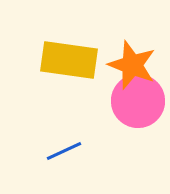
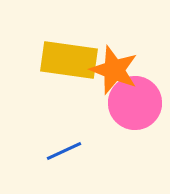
orange star: moved 18 px left, 5 px down
pink circle: moved 3 px left, 2 px down
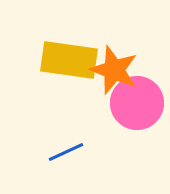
pink circle: moved 2 px right
blue line: moved 2 px right, 1 px down
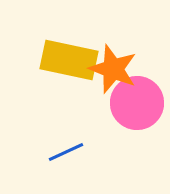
yellow rectangle: rotated 4 degrees clockwise
orange star: moved 1 px left, 1 px up
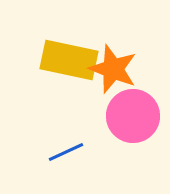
pink circle: moved 4 px left, 13 px down
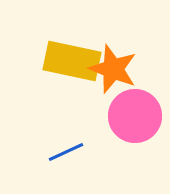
yellow rectangle: moved 3 px right, 1 px down
pink circle: moved 2 px right
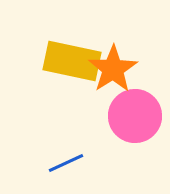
orange star: rotated 18 degrees clockwise
blue line: moved 11 px down
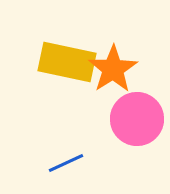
yellow rectangle: moved 5 px left, 1 px down
pink circle: moved 2 px right, 3 px down
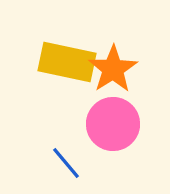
pink circle: moved 24 px left, 5 px down
blue line: rotated 75 degrees clockwise
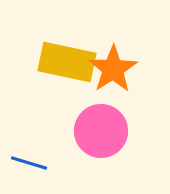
pink circle: moved 12 px left, 7 px down
blue line: moved 37 px left; rotated 33 degrees counterclockwise
